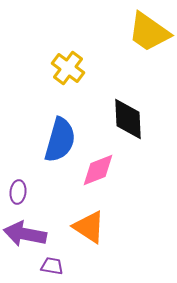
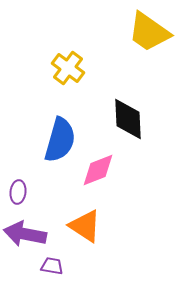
orange triangle: moved 4 px left, 1 px up
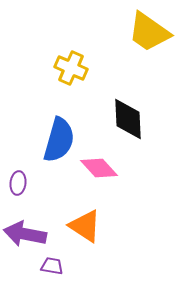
yellow cross: moved 3 px right; rotated 12 degrees counterclockwise
blue semicircle: moved 1 px left
pink diamond: moved 1 px right, 2 px up; rotated 69 degrees clockwise
purple ellipse: moved 9 px up
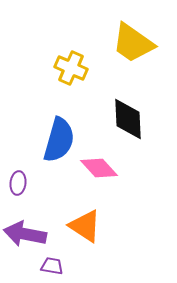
yellow trapezoid: moved 16 px left, 11 px down
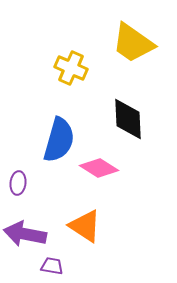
pink diamond: rotated 15 degrees counterclockwise
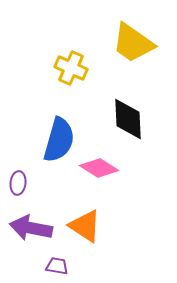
purple arrow: moved 6 px right, 6 px up
purple trapezoid: moved 5 px right
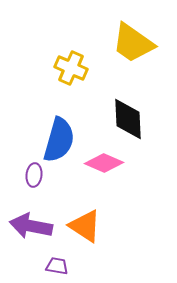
pink diamond: moved 5 px right, 5 px up; rotated 9 degrees counterclockwise
purple ellipse: moved 16 px right, 8 px up
purple arrow: moved 2 px up
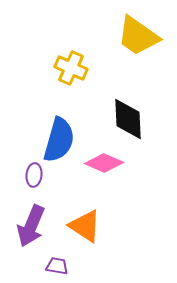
yellow trapezoid: moved 5 px right, 7 px up
purple arrow: rotated 78 degrees counterclockwise
